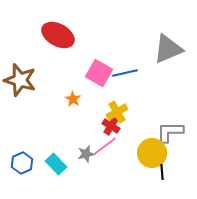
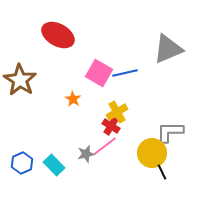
brown star: rotated 16 degrees clockwise
cyan rectangle: moved 2 px left, 1 px down
black line: rotated 21 degrees counterclockwise
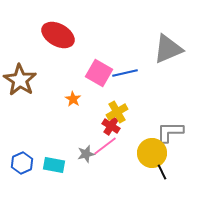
cyan rectangle: rotated 35 degrees counterclockwise
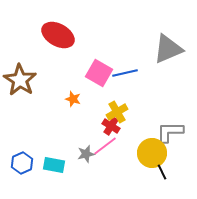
orange star: rotated 14 degrees counterclockwise
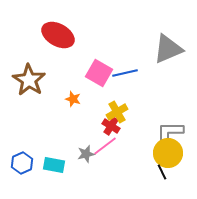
brown star: moved 9 px right
yellow circle: moved 16 px right
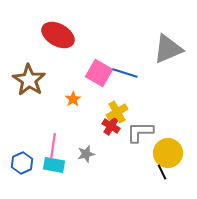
blue line: rotated 30 degrees clockwise
orange star: rotated 21 degrees clockwise
gray L-shape: moved 30 px left
pink line: moved 52 px left; rotated 45 degrees counterclockwise
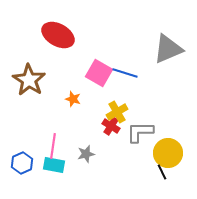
orange star: rotated 21 degrees counterclockwise
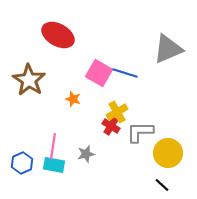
black line: moved 13 px down; rotated 21 degrees counterclockwise
